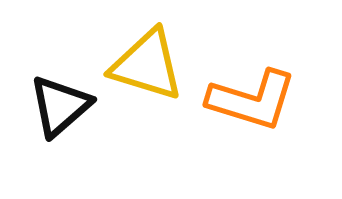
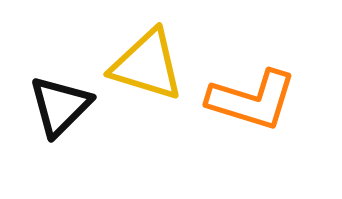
black triangle: rotated 4 degrees counterclockwise
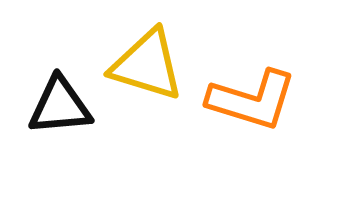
black triangle: rotated 40 degrees clockwise
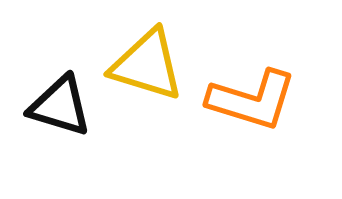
black triangle: rotated 22 degrees clockwise
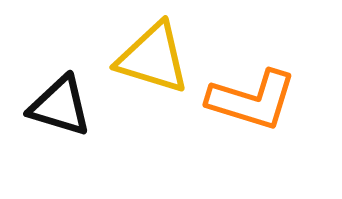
yellow triangle: moved 6 px right, 7 px up
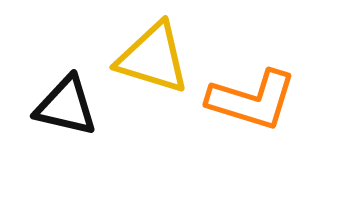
black triangle: moved 6 px right; rotated 4 degrees counterclockwise
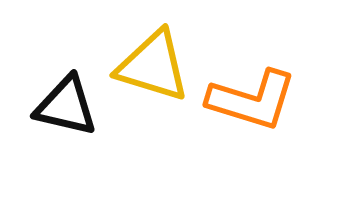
yellow triangle: moved 8 px down
